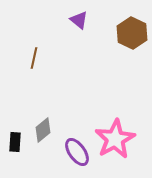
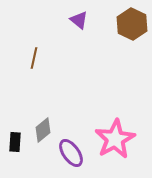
brown hexagon: moved 9 px up
purple ellipse: moved 6 px left, 1 px down
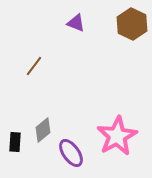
purple triangle: moved 3 px left, 3 px down; rotated 18 degrees counterclockwise
brown line: moved 8 px down; rotated 25 degrees clockwise
pink star: moved 2 px right, 3 px up
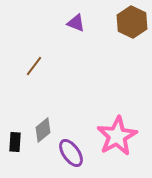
brown hexagon: moved 2 px up
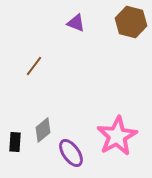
brown hexagon: moved 1 px left; rotated 12 degrees counterclockwise
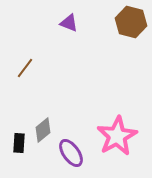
purple triangle: moved 7 px left
brown line: moved 9 px left, 2 px down
black rectangle: moved 4 px right, 1 px down
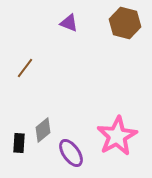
brown hexagon: moved 6 px left, 1 px down
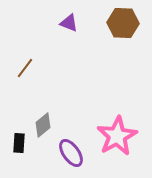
brown hexagon: moved 2 px left; rotated 12 degrees counterclockwise
gray diamond: moved 5 px up
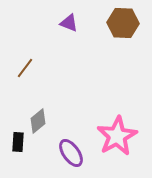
gray diamond: moved 5 px left, 4 px up
black rectangle: moved 1 px left, 1 px up
